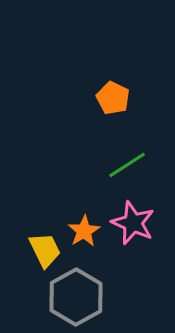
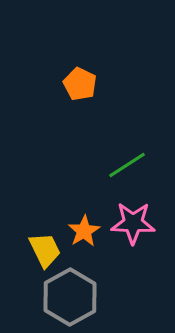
orange pentagon: moved 33 px left, 14 px up
pink star: rotated 21 degrees counterclockwise
gray hexagon: moved 6 px left
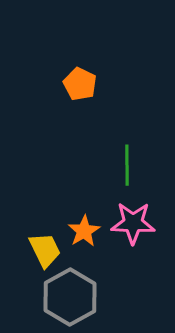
green line: rotated 57 degrees counterclockwise
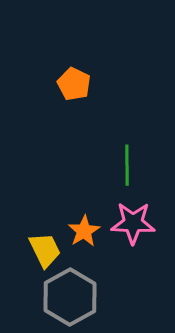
orange pentagon: moved 6 px left
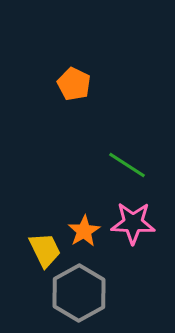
green line: rotated 57 degrees counterclockwise
gray hexagon: moved 9 px right, 4 px up
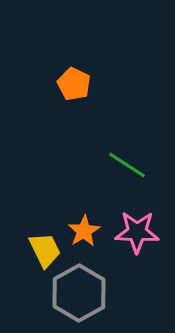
pink star: moved 4 px right, 9 px down
